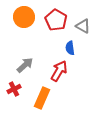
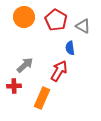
red cross: moved 3 px up; rotated 24 degrees clockwise
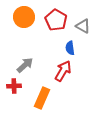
red arrow: moved 4 px right
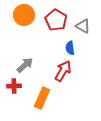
orange circle: moved 2 px up
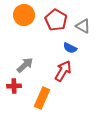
blue semicircle: rotated 56 degrees counterclockwise
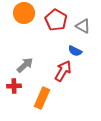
orange circle: moved 2 px up
blue semicircle: moved 5 px right, 3 px down
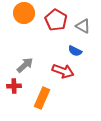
red arrow: rotated 80 degrees clockwise
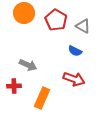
gray arrow: moved 3 px right; rotated 66 degrees clockwise
red arrow: moved 11 px right, 8 px down
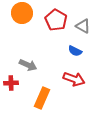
orange circle: moved 2 px left
red cross: moved 3 px left, 3 px up
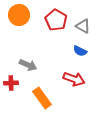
orange circle: moved 3 px left, 2 px down
blue semicircle: moved 5 px right
orange rectangle: rotated 60 degrees counterclockwise
